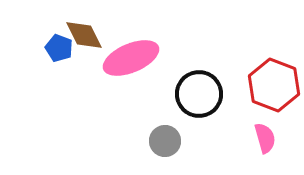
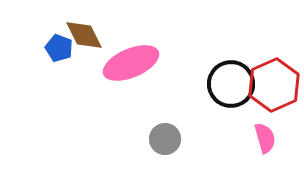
pink ellipse: moved 5 px down
red hexagon: rotated 15 degrees clockwise
black circle: moved 32 px right, 10 px up
gray circle: moved 2 px up
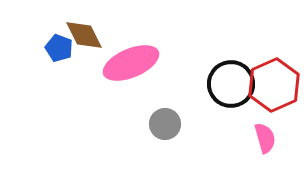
gray circle: moved 15 px up
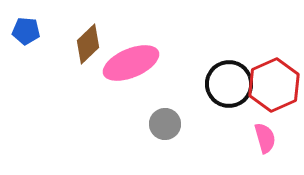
brown diamond: moved 4 px right, 9 px down; rotated 72 degrees clockwise
blue pentagon: moved 33 px left, 17 px up; rotated 16 degrees counterclockwise
black circle: moved 2 px left
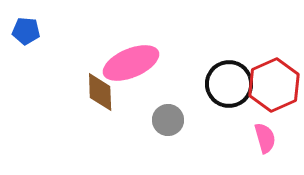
brown diamond: moved 12 px right, 48 px down; rotated 48 degrees counterclockwise
gray circle: moved 3 px right, 4 px up
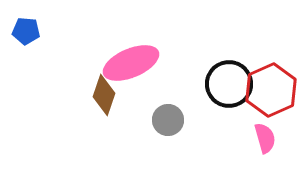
red hexagon: moved 3 px left, 5 px down
brown diamond: moved 4 px right, 3 px down; rotated 21 degrees clockwise
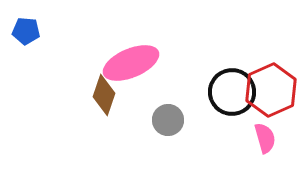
black circle: moved 3 px right, 8 px down
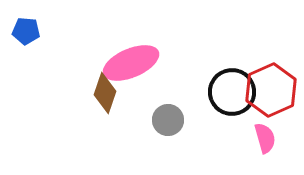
brown diamond: moved 1 px right, 2 px up
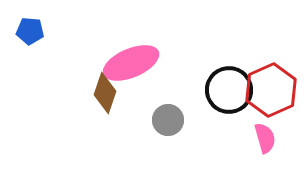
blue pentagon: moved 4 px right
black circle: moved 3 px left, 2 px up
